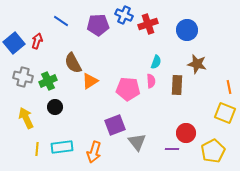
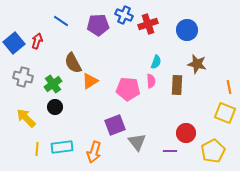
green cross: moved 5 px right, 3 px down; rotated 12 degrees counterclockwise
yellow arrow: rotated 20 degrees counterclockwise
purple line: moved 2 px left, 2 px down
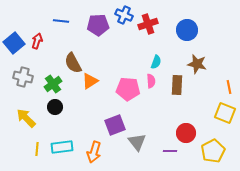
blue line: rotated 28 degrees counterclockwise
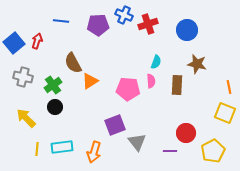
green cross: moved 1 px down
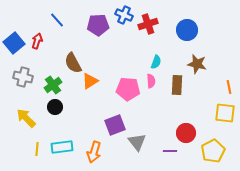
blue line: moved 4 px left, 1 px up; rotated 42 degrees clockwise
yellow square: rotated 15 degrees counterclockwise
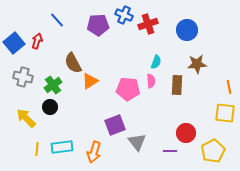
brown star: rotated 18 degrees counterclockwise
black circle: moved 5 px left
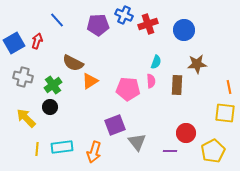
blue circle: moved 3 px left
blue square: rotated 10 degrees clockwise
brown semicircle: rotated 35 degrees counterclockwise
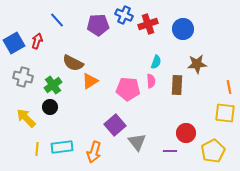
blue circle: moved 1 px left, 1 px up
purple square: rotated 20 degrees counterclockwise
